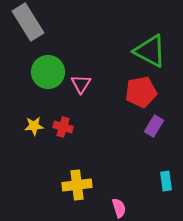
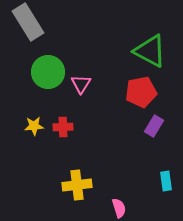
red cross: rotated 18 degrees counterclockwise
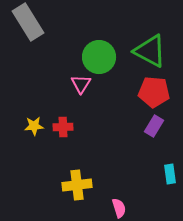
green circle: moved 51 px right, 15 px up
red pentagon: moved 13 px right; rotated 16 degrees clockwise
cyan rectangle: moved 4 px right, 7 px up
